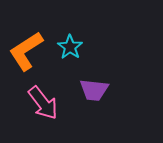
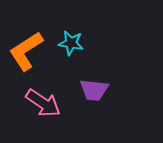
cyan star: moved 1 px right, 4 px up; rotated 25 degrees counterclockwise
pink arrow: rotated 18 degrees counterclockwise
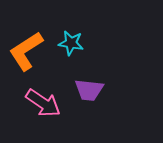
purple trapezoid: moved 5 px left
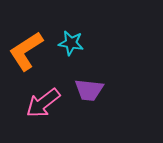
pink arrow: rotated 108 degrees clockwise
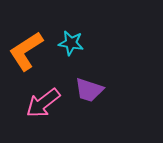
purple trapezoid: rotated 12 degrees clockwise
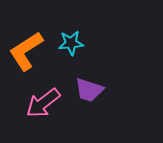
cyan star: rotated 15 degrees counterclockwise
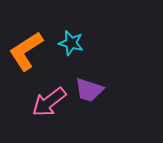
cyan star: rotated 20 degrees clockwise
pink arrow: moved 6 px right, 1 px up
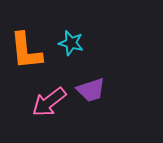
orange L-shape: rotated 63 degrees counterclockwise
purple trapezoid: moved 2 px right; rotated 36 degrees counterclockwise
